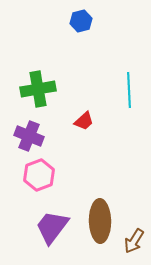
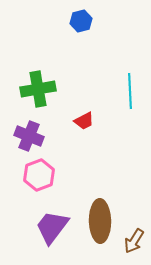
cyan line: moved 1 px right, 1 px down
red trapezoid: rotated 15 degrees clockwise
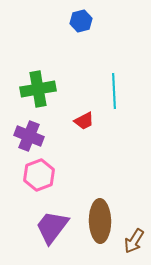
cyan line: moved 16 px left
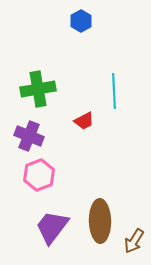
blue hexagon: rotated 15 degrees counterclockwise
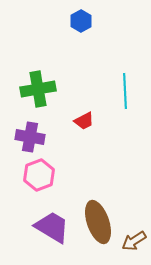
cyan line: moved 11 px right
purple cross: moved 1 px right, 1 px down; rotated 12 degrees counterclockwise
brown ellipse: moved 2 px left, 1 px down; rotated 18 degrees counterclockwise
purple trapezoid: rotated 84 degrees clockwise
brown arrow: rotated 25 degrees clockwise
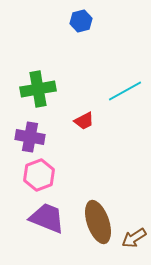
blue hexagon: rotated 15 degrees clockwise
cyan line: rotated 64 degrees clockwise
purple trapezoid: moved 5 px left, 9 px up; rotated 9 degrees counterclockwise
brown arrow: moved 3 px up
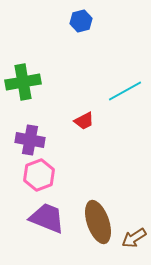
green cross: moved 15 px left, 7 px up
purple cross: moved 3 px down
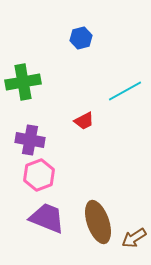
blue hexagon: moved 17 px down
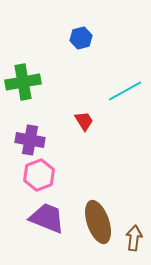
red trapezoid: rotated 95 degrees counterclockwise
brown arrow: rotated 130 degrees clockwise
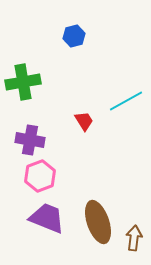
blue hexagon: moved 7 px left, 2 px up
cyan line: moved 1 px right, 10 px down
pink hexagon: moved 1 px right, 1 px down
